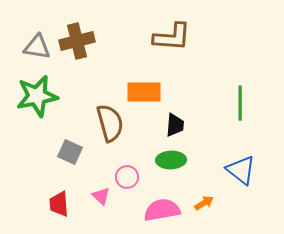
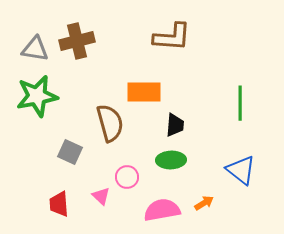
gray triangle: moved 2 px left, 2 px down
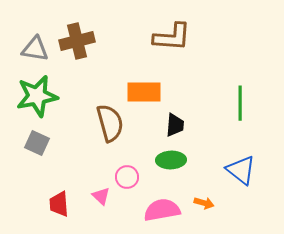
gray square: moved 33 px left, 9 px up
orange arrow: rotated 48 degrees clockwise
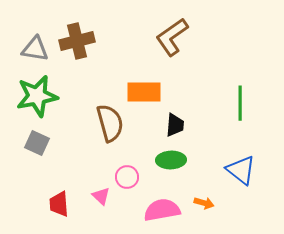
brown L-shape: rotated 141 degrees clockwise
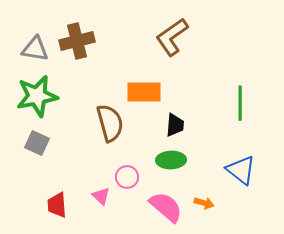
red trapezoid: moved 2 px left, 1 px down
pink semicircle: moved 4 px right, 3 px up; rotated 51 degrees clockwise
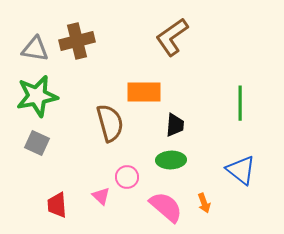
orange arrow: rotated 54 degrees clockwise
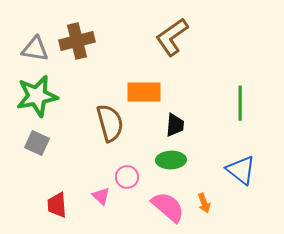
pink semicircle: moved 2 px right
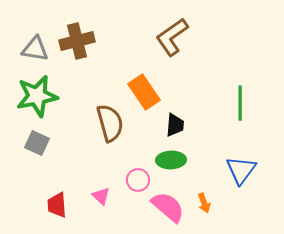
orange rectangle: rotated 56 degrees clockwise
blue triangle: rotated 28 degrees clockwise
pink circle: moved 11 px right, 3 px down
